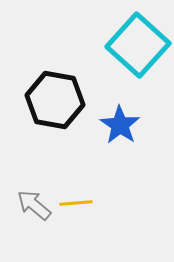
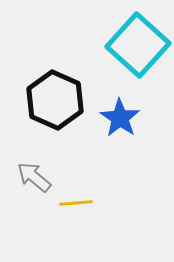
black hexagon: rotated 14 degrees clockwise
blue star: moved 7 px up
gray arrow: moved 28 px up
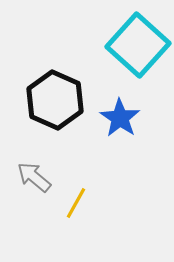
yellow line: rotated 56 degrees counterclockwise
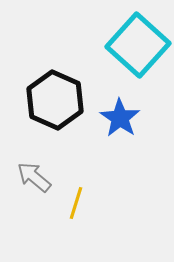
yellow line: rotated 12 degrees counterclockwise
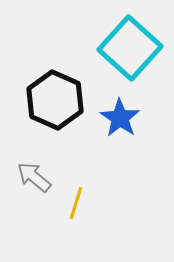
cyan square: moved 8 px left, 3 px down
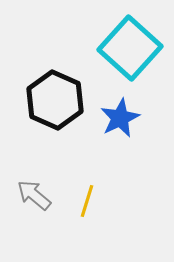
blue star: rotated 12 degrees clockwise
gray arrow: moved 18 px down
yellow line: moved 11 px right, 2 px up
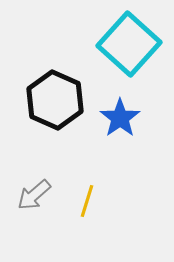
cyan square: moved 1 px left, 4 px up
blue star: rotated 9 degrees counterclockwise
gray arrow: rotated 81 degrees counterclockwise
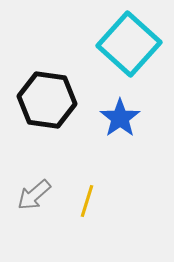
black hexagon: moved 8 px left; rotated 16 degrees counterclockwise
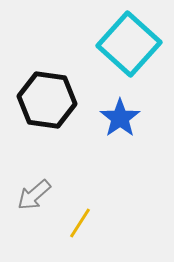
yellow line: moved 7 px left, 22 px down; rotated 16 degrees clockwise
